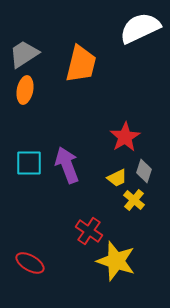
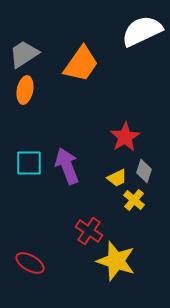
white semicircle: moved 2 px right, 3 px down
orange trapezoid: rotated 21 degrees clockwise
purple arrow: moved 1 px down
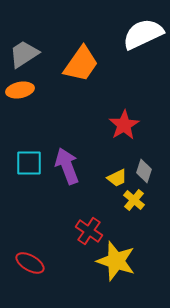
white semicircle: moved 1 px right, 3 px down
orange ellipse: moved 5 px left; rotated 68 degrees clockwise
red star: moved 1 px left, 12 px up
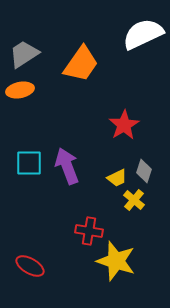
red cross: rotated 24 degrees counterclockwise
red ellipse: moved 3 px down
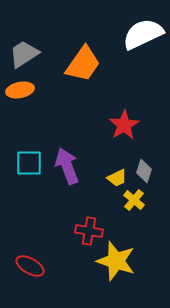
orange trapezoid: moved 2 px right
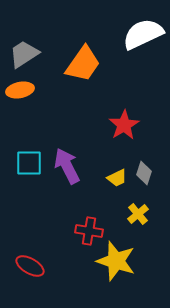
purple arrow: rotated 6 degrees counterclockwise
gray diamond: moved 2 px down
yellow cross: moved 4 px right, 14 px down; rotated 10 degrees clockwise
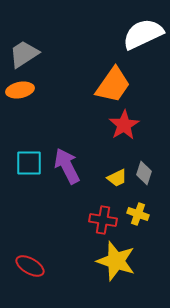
orange trapezoid: moved 30 px right, 21 px down
yellow cross: rotated 30 degrees counterclockwise
red cross: moved 14 px right, 11 px up
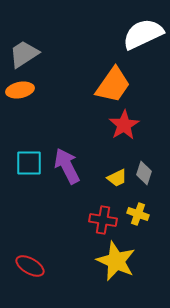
yellow star: rotated 6 degrees clockwise
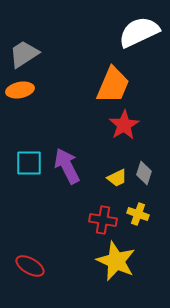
white semicircle: moved 4 px left, 2 px up
orange trapezoid: rotated 12 degrees counterclockwise
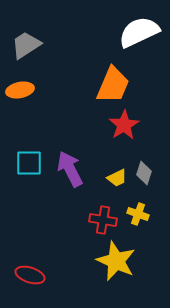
gray trapezoid: moved 2 px right, 9 px up
purple arrow: moved 3 px right, 3 px down
red ellipse: moved 9 px down; rotated 12 degrees counterclockwise
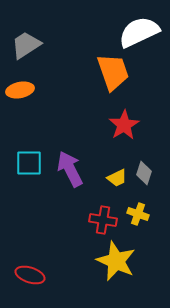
orange trapezoid: moved 13 px up; rotated 42 degrees counterclockwise
